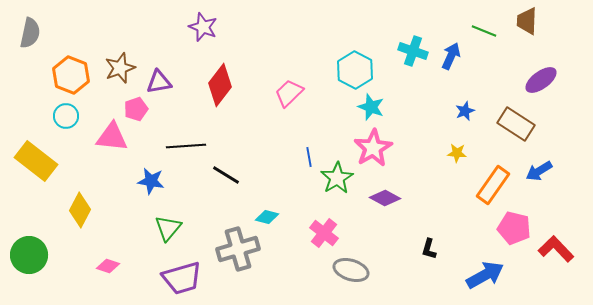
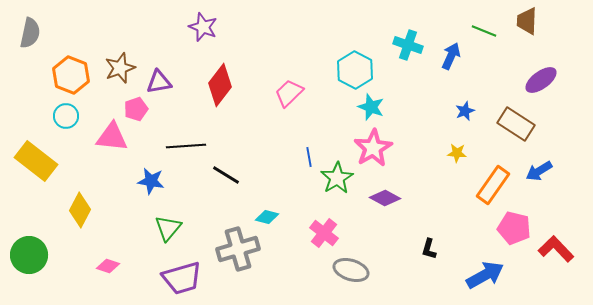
cyan cross at (413, 51): moved 5 px left, 6 px up
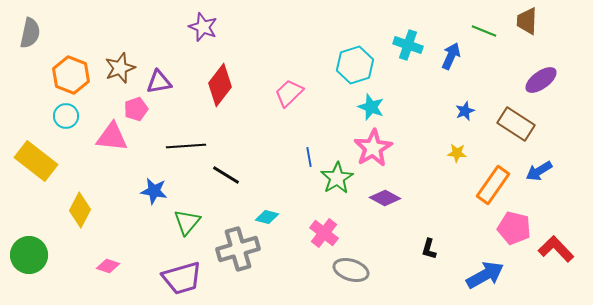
cyan hexagon at (355, 70): moved 5 px up; rotated 15 degrees clockwise
blue star at (151, 181): moved 3 px right, 10 px down
green triangle at (168, 228): moved 19 px right, 6 px up
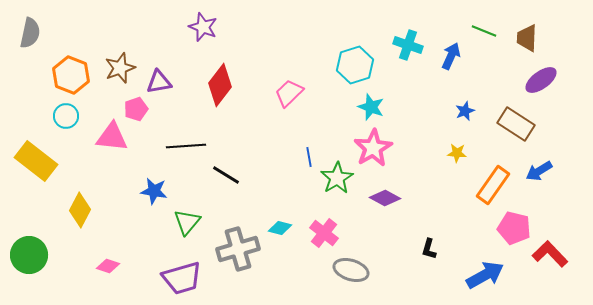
brown trapezoid at (527, 21): moved 17 px down
cyan diamond at (267, 217): moved 13 px right, 11 px down
red L-shape at (556, 249): moved 6 px left, 5 px down
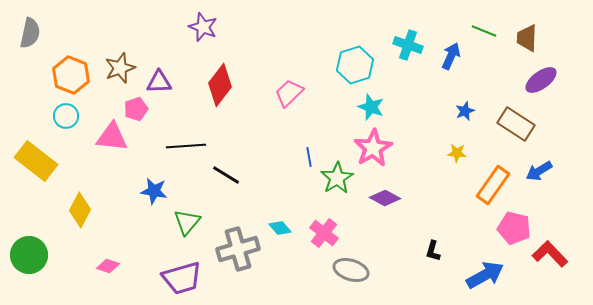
purple triangle at (159, 82): rotated 8 degrees clockwise
cyan diamond at (280, 228): rotated 35 degrees clockwise
black L-shape at (429, 249): moved 4 px right, 2 px down
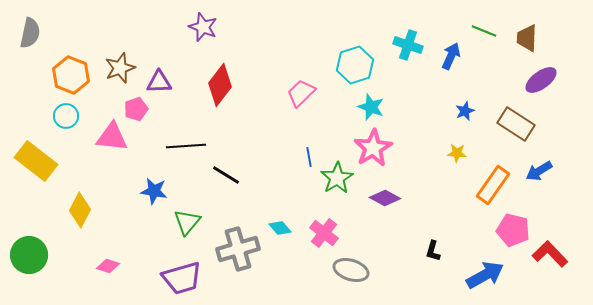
pink trapezoid at (289, 93): moved 12 px right
pink pentagon at (514, 228): moved 1 px left, 2 px down
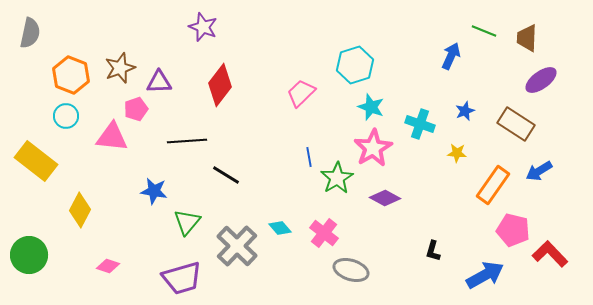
cyan cross at (408, 45): moved 12 px right, 79 px down
black line at (186, 146): moved 1 px right, 5 px up
gray cross at (238, 249): moved 1 px left, 3 px up; rotated 30 degrees counterclockwise
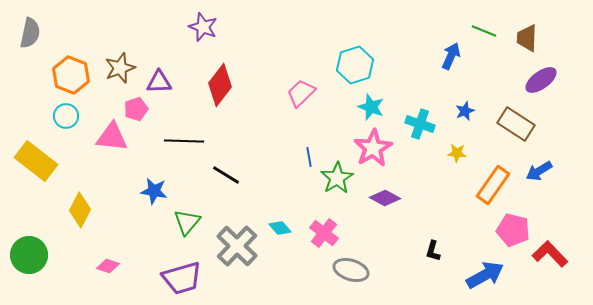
black line at (187, 141): moved 3 px left; rotated 6 degrees clockwise
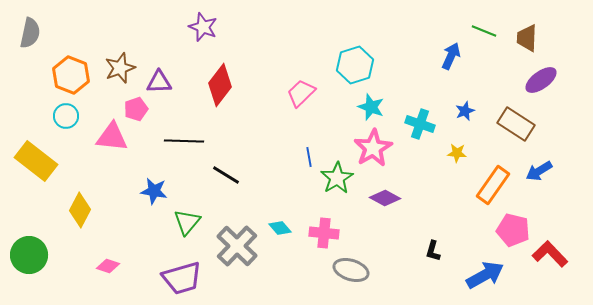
pink cross at (324, 233): rotated 32 degrees counterclockwise
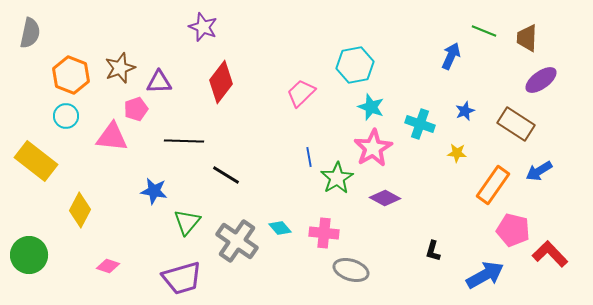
cyan hexagon at (355, 65): rotated 6 degrees clockwise
red diamond at (220, 85): moved 1 px right, 3 px up
gray cross at (237, 246): moved 5 px up; rotated 9 degrees counterclockwise
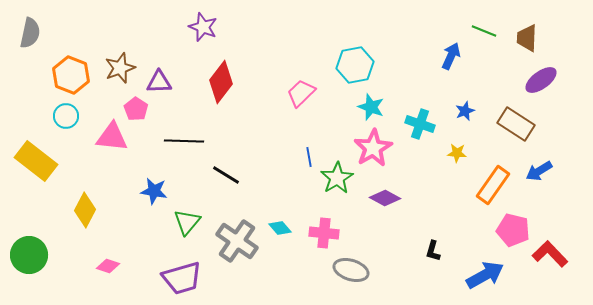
pink pentagon at (136, 109): rotated 20 degrees counterclockwise
yellow diamond at (80, 210): moved 5 px right
